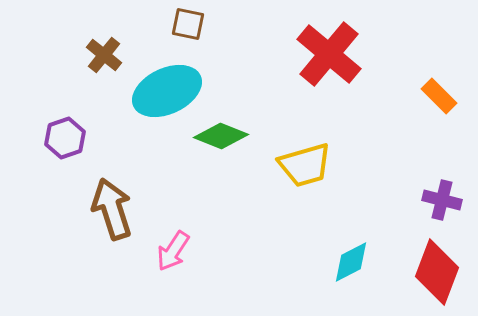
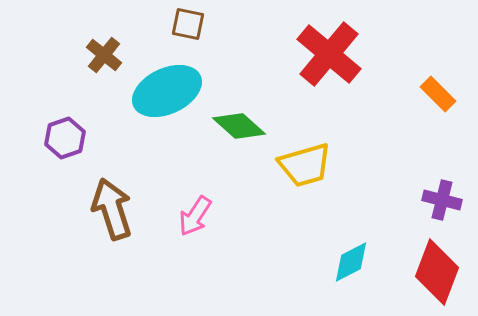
orange rectangle: moved 1 px left, 2 px up
green diamond: moved 18 px right, 10 px up; rotated 20 degrees clockwise
pink arrow: moved 22 px right, 35 px up
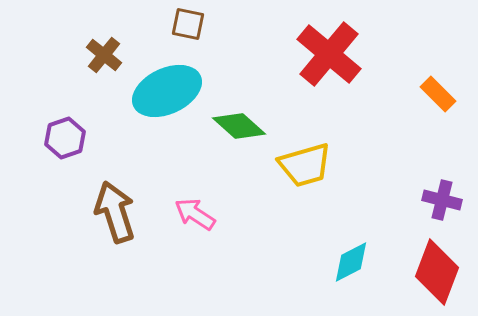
brown arrow: moved 3 px right, 3 px down
pink arrow: moved 2 px up; rotated 90 degrees clockwise
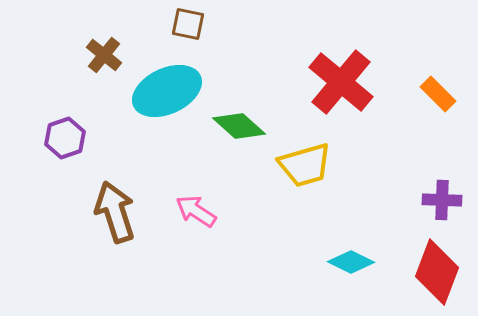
red cross: moved 12 px right, 28 px down
purple cross: rotated 12 degrees counterclockwise
pink arrow: moved 1 px right, 3 px up
cyan diamond: rotated 54 degrees clockwise
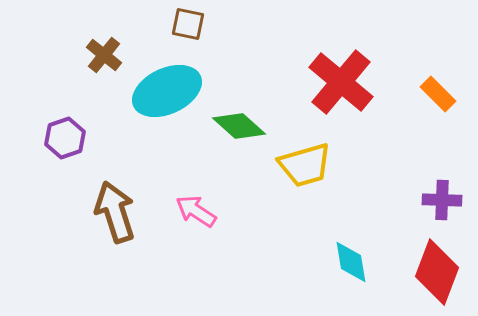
cyan diamond: rotated 54 degrees clockwise
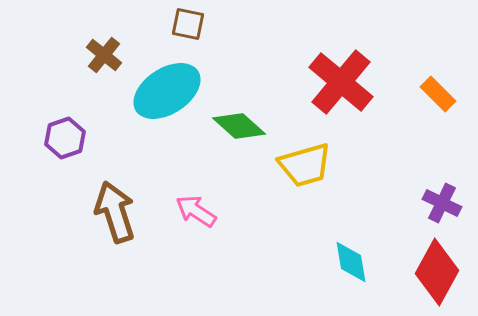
cyan ellipse: rotated 8 degrees counterclockwise
purple cross: moved 3 px down; rotated 24 degrees clockwise
red diamond: rotated 8 degrees clockwise
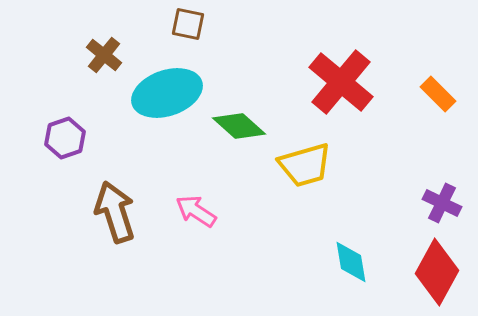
cyan ellipse: moved 2 px down; rotated 14 degrees clockwise
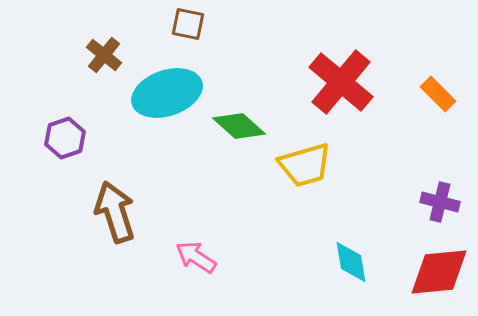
purple cross: moved 2 px left, 1 px up; rotated 12 degrees counterclockwise
pink arrow: moved 46 px down
red diamond: moved 2 px right; rotated 56 degrees clockwise
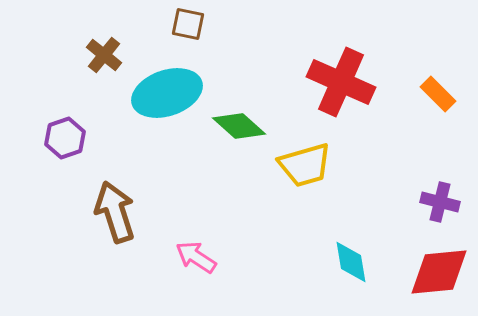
red cross: rotated 16 degrees counterclockwise
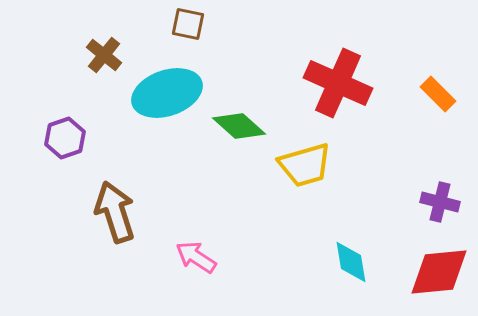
red cross: moved 3 px left, 1 px down
